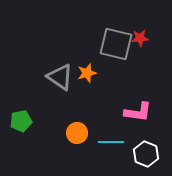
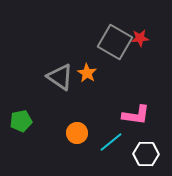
gray square: moved 1 px left, 2 px up; rotated 16 degrees clockwise
orange star: rotated 24 degrees counterclockwise
pink L-shape: moved 2 px left, 3 px down
cyan line: rotated 40 degrees counterclockwise
white hexagon: rotated 20 degrees counterclockwise
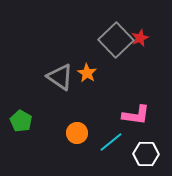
red star: rotated 18 degrees counterclockwise
gray square: moved 1 px right, 2 px up; rotated 16 degrees clockwise
green pentagon: rotated 30 degrees counterclockwise
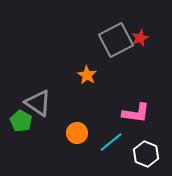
gray square: rotated 16 degrees clockwise
orange star: moved 2 px down
gray triangle: moved 22 px left, 26 px down
pink L-shape: moved 2 px up
white hexagon: rotated 20 degrees clockwise
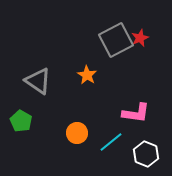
gray triangle: moved 22 px up
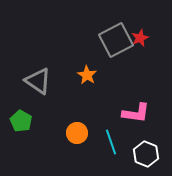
cyan line: rotated 70 degrees counterclockwise
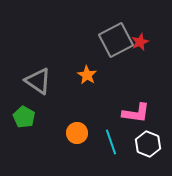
red star: moved 4 px down
green pentagon: moved 3 px right, 4 px up
white hexagon: moved 2 px right, 10 px up
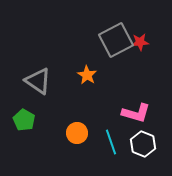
red star: rotated 18 degrees clockwise
pink L-shape: rotated 8 degrees clockwise
green pentagon: moved 3 px down
white hexagon: moved 5 px left
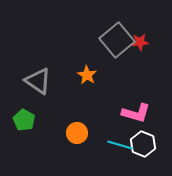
gray square: moved 1 px right; rotated 12 degrees counterclockwise
cyan line: moved 9 px right, 3 px down; rotated 55 degrees counterclockwise
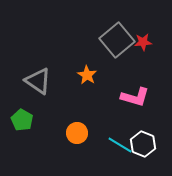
red star: moved 3 px right
pink L-shape: moved 1 px left, 16 px up
green pentagon: moved 2 px left
cyan line: rotated 15 degrees clockwise
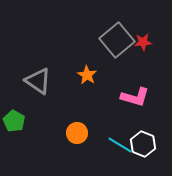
green pentagon: moved 8 px left, 1 px down
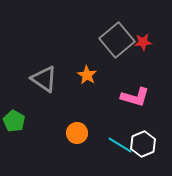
gray triangle: moved 6 px right, 2 px up
white hexagon: rotated 15 degrees clockwise
